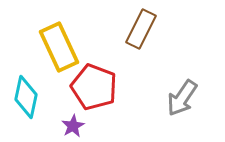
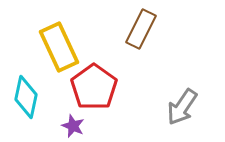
red pentagon: rotated 15 degrees clockwise
gray arrow: moved 9 px down
purple star: rotated 20 degrees counterclockwise
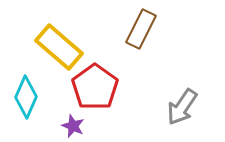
yellow rectangle: rotated 24 degrees counterclockwise
red pentagon: moved 1 px right
cyan diamond: rotated 12 degrees clockwise
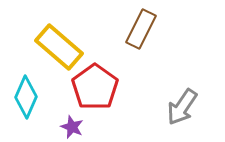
purple star: moved 1 px left, 1 px down
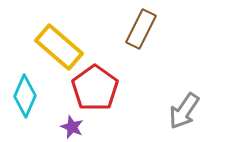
red pentagon: moved 1 px down
cyan diamond: moved 1 px left, 1 px up
gray arrow: moved 2 px right, 4 px down
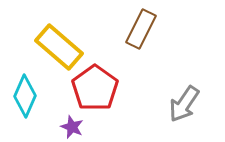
gray arrow: moved 7 px up
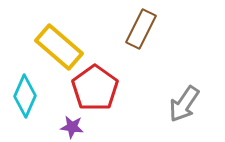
purple star: rotated 15 degrees counterclockwise
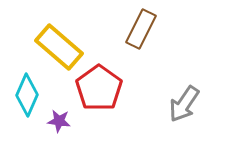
red pentagon: moved 4 px right
cyan diamond: moved 2 px right, 1 px up
purple star: moved 13 px left, 6 px up
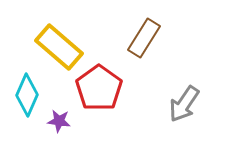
brown rectangle: moved 3 px right, 9 px down; rotated 6 degrees clockwise
